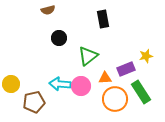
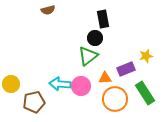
black circle: moved 36 px right
green rectangle: moved 4 px right, 1 px down
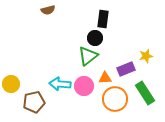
black rectangle: rotated 18 degrees clockwise
pink circle: moved 3 px right
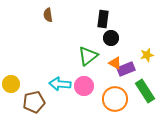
brown semicircle: moved 5 px down; rotated 96 degrees clockwise
black circle: moved 16 px right
yellow star: moved 1 px right, 1 px up
orange triangle: moved 10 px right, 15 px up; rotated 32 degrees clockwise
green rectangle: moved 2 px up
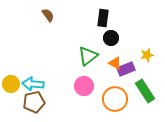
brown semicircle: rotated 152 degrees clockwise
black rectangle: moved 1 px up
cyan arrow: moved 27 px left
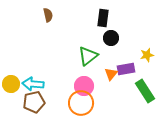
brown semicircle: rotated 24 degrees clockwise
orange triangle: moved 4 px left, 11 px down; rotated 40 degrees clockwise
purple rectangle: rotated 12 degrees clockwise
orange circle: moved 34 px left, 4 px down
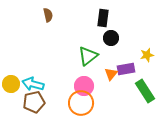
cyan arrow: rotated 10 degrees clockwise
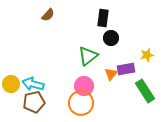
brown semicircle: rotated 56 degrees clockwise
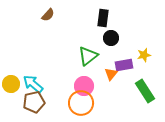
yellow star: moved 3 px left
purple rectangle: moved 2 px left, 4 px up
cyan arrow: rotated 25 degrees clockwise
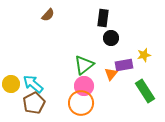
green triangle: moved 4 px left, 9 px down
brown pentagon: moved 1 px down; rotated 15 degrees counterclockwise
